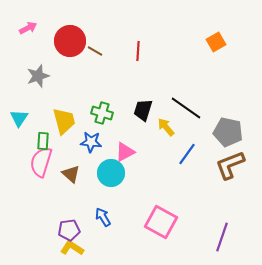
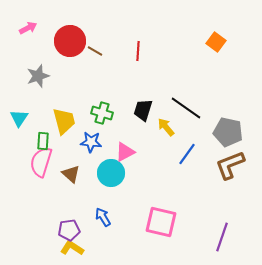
orange square: rotated 24 degrees counterclockwise
pink square: rotated 16 degrees counterclockwise
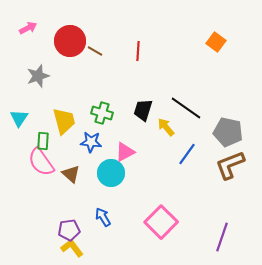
pink semicircle: rotated 52 degrees counterclockwise
pink square: rotated 32 degrees clockwise
yellow L-shape: rotated 20 degrees clockwise
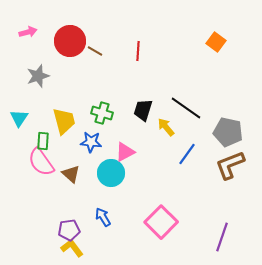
pink arrow: moved 4 px down; rotated 12 degrees clockwise
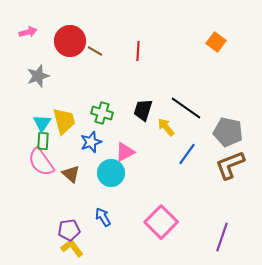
cyan triangle: moved 23 px right, 5 px down
blue star: rotated 25 degrees counterclockwise
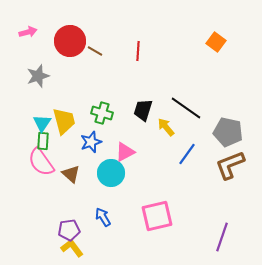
pink square: moved 4 px left, 6 px up; rotated 32 degrees clockwise
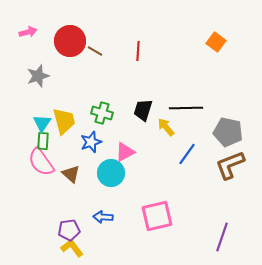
black line: rotated 36 degrees counterclockwise
blue arrow: rotated 54 degrees counterclockwise
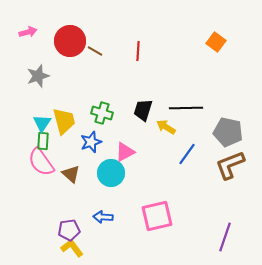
yellow arrow: rotated 18 degrees counterclockwise
purple line: moved 3 px right
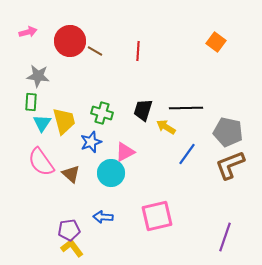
gray star: rotated 25 degrees clockwise
green rectangle: moved 12 px left, 39 px up
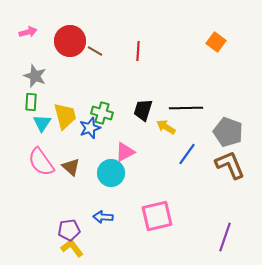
gray star: moved 3 px left; rotated 15 degrees clockwise
yellow trapezoid: moved 1 px right, 5 px up
gray pentagon: rotated 8 degrees clockwise
blue star: moved 1 px left, 14 px up
brown L-shape: rotated 88 degrees clockwise
brown triangle: moved 7 px up
